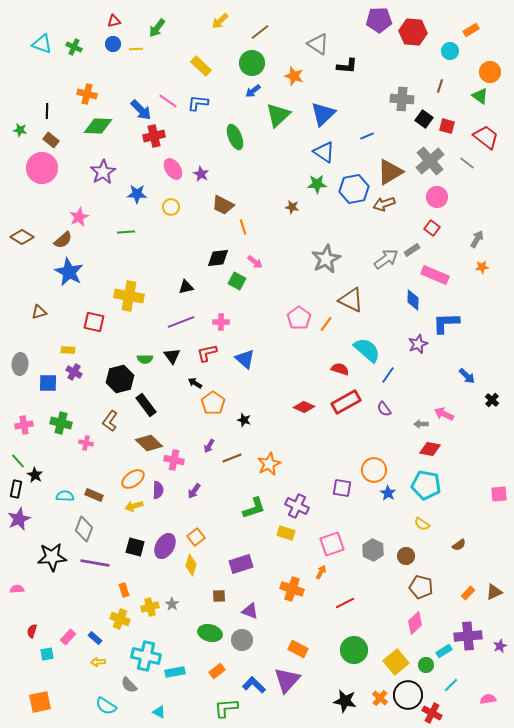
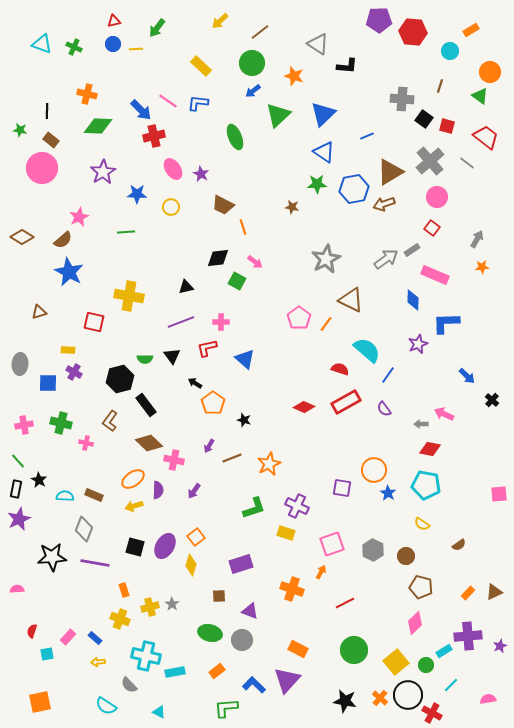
red L-shape at (207, 353): moved 5 px up
black star at (35, 475): moved 4 px right, 5 px down
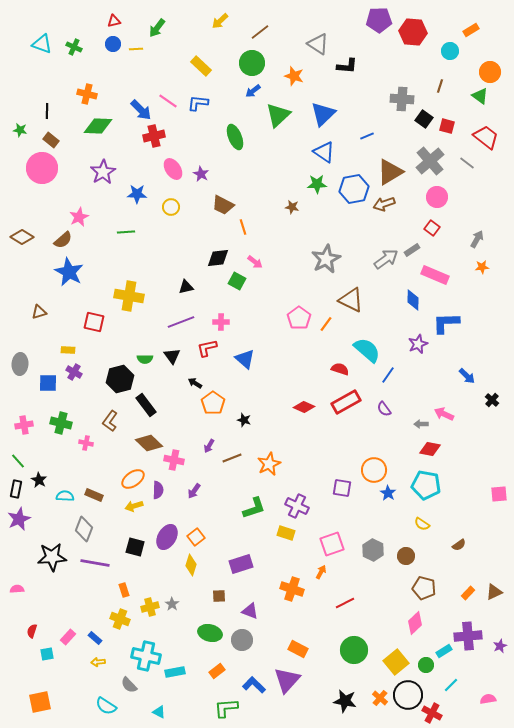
purple ellipse at (165, 546): moved 2 px right, 9 px up
brown pentagon at (421, 587): moved 3 px right, 1 px down
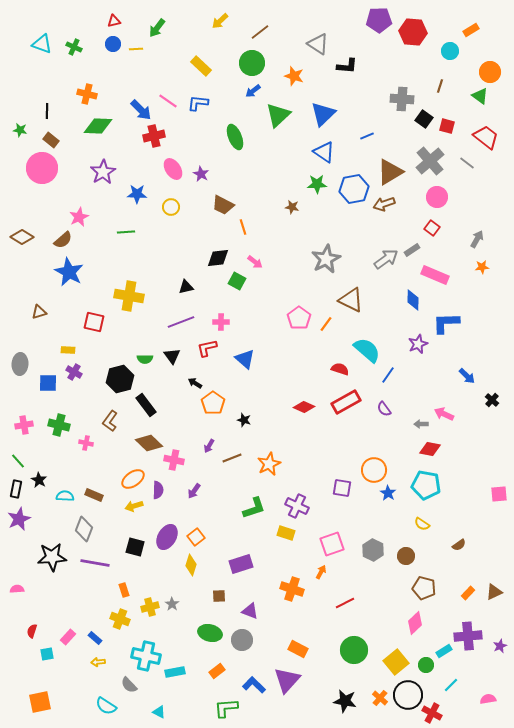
green cross at (61, 423): moved 2 px left, 2 px down
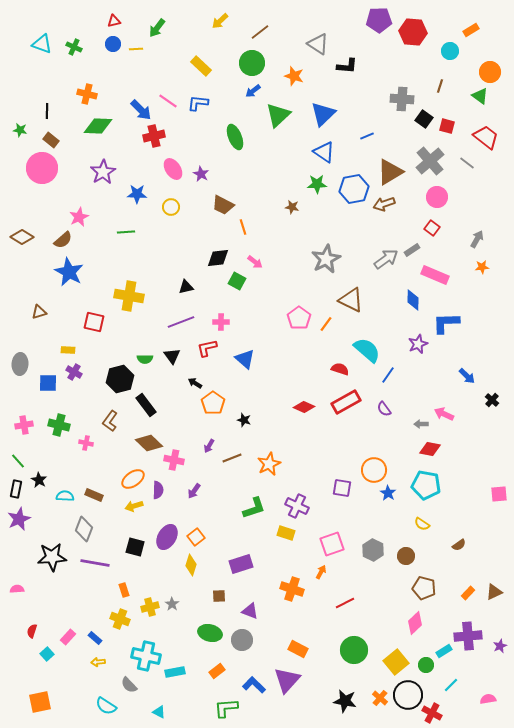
cyan square at (47, 654): rotated 32 degrees counterclockwise
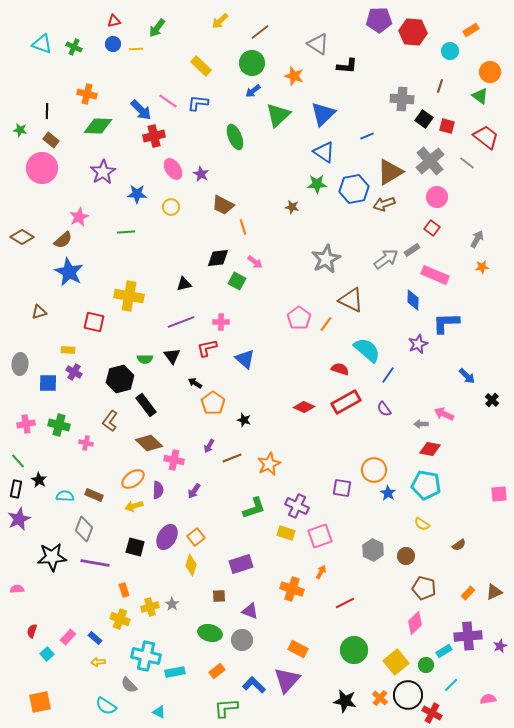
black triangle at (186, 287): moved 2 px left, 3 px up
pink cross at (24, 425): moved 2 px right, 1 px up
pink square at (332, 544): moved 12 px left, 8 px up
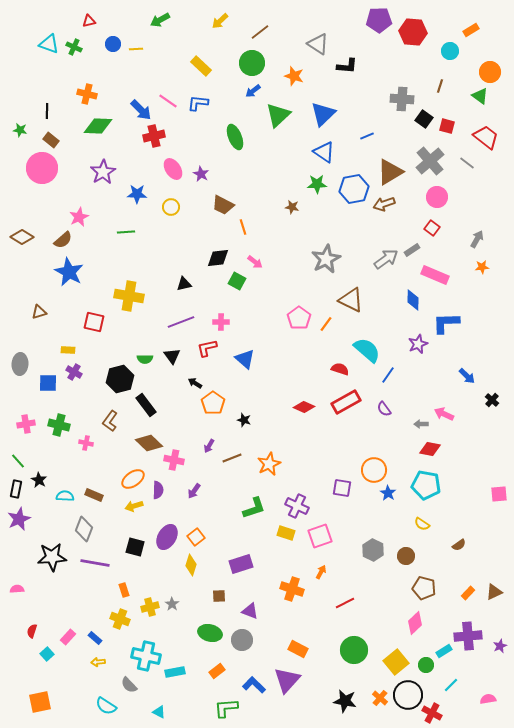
red triangle at (114, 21): moved 25 px left
green arrow at (157, 28): moved 3 px right, 8 px up; rotated 24 degrees clockwise
cyan triangle at (42, 44): moved 7 px right
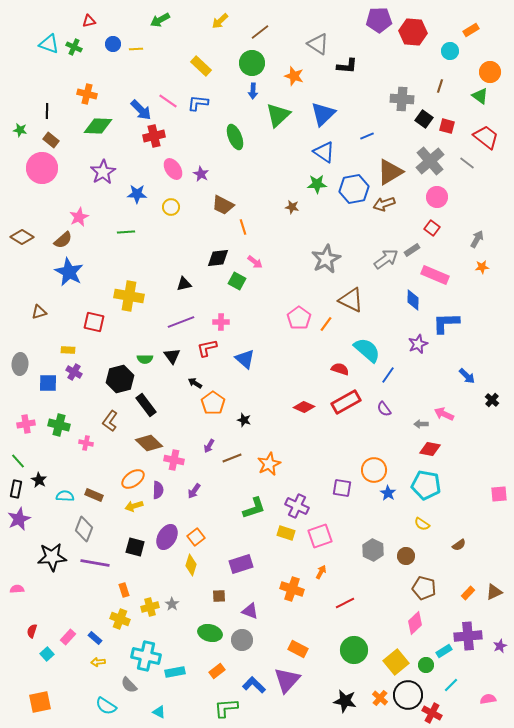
blue arrow at (253, 91): rotated 49 degrees counterclockwise
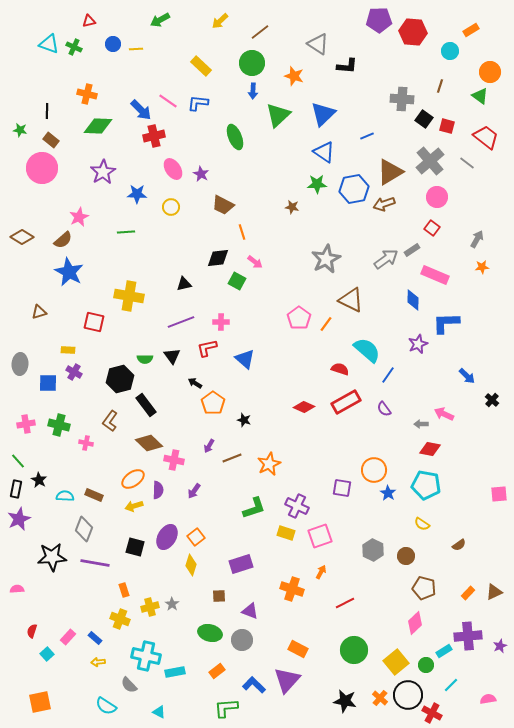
orange line at (243, 227): moved 1 px left, 5 px down
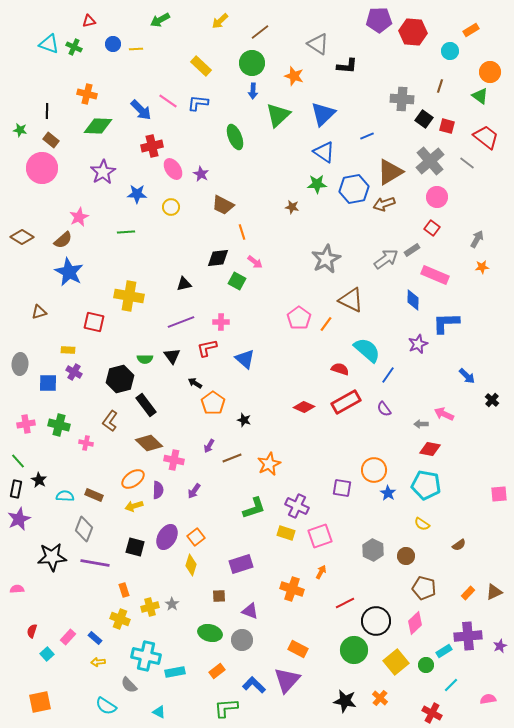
red cross at (154, 136): moved 2 px left, 10 px down
black circle at (408, 695): moved 32 px left, 74 px up
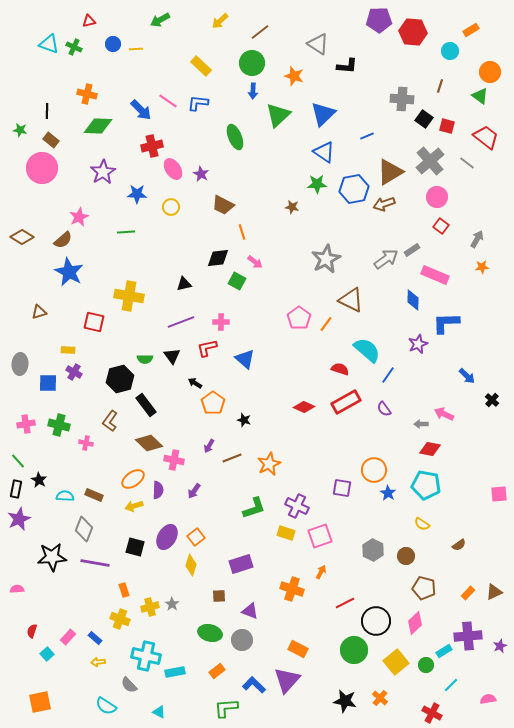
red square at (432, 228): moved 9 px right, 2 px up
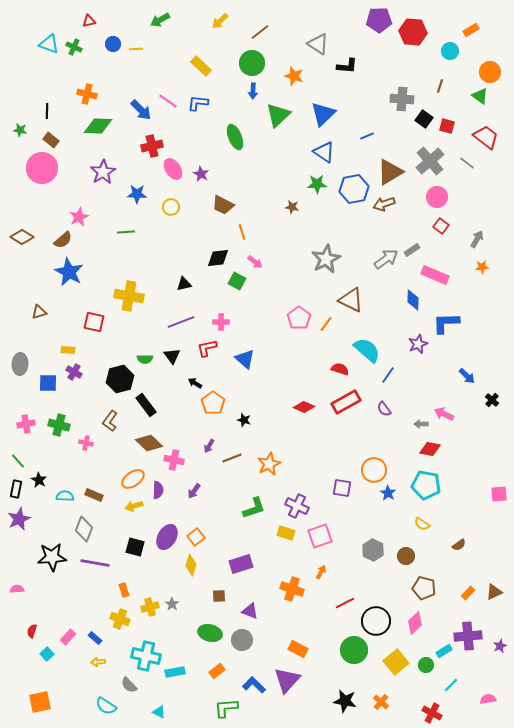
orange cross at (380, 698): moved 1 px right, 4 px down
